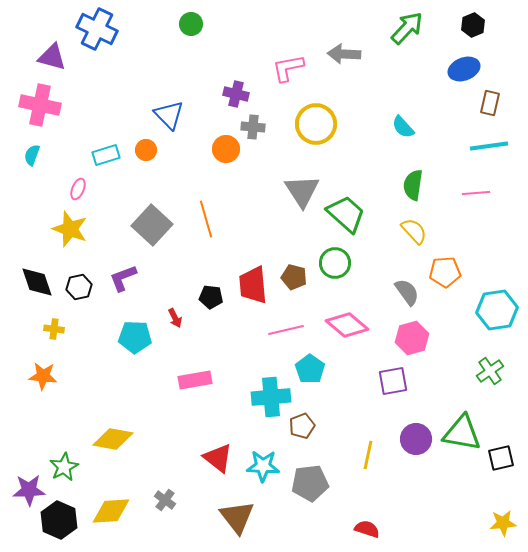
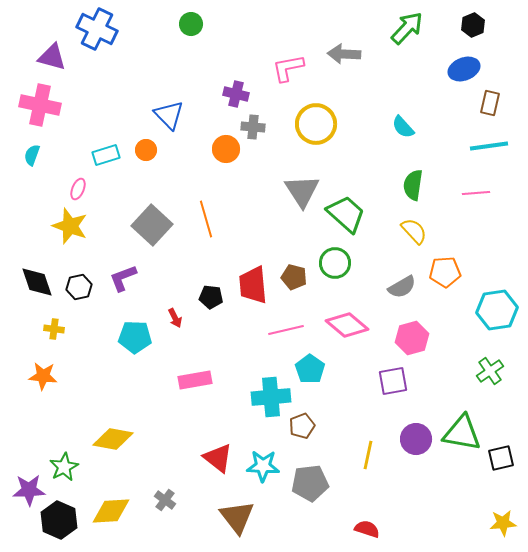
yellow star at (70, 229): moved 3 px up
gray semicircle at (407, 292): moved 5 px left, 5 px up; rotated 96 degrees clockwise
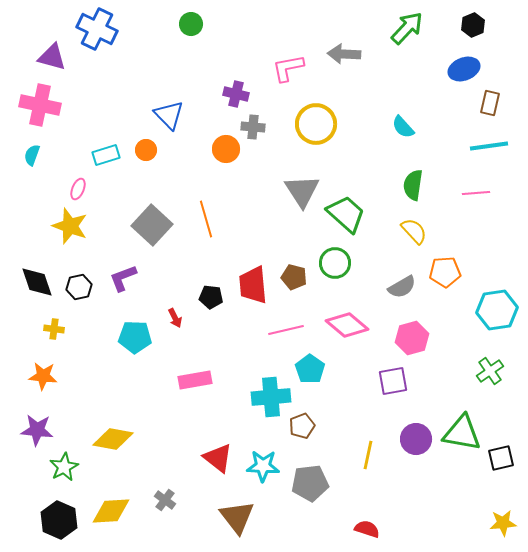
purple star at (29, 490): moved 8 px right, 60 px up; rotated 8 degrees clockwise
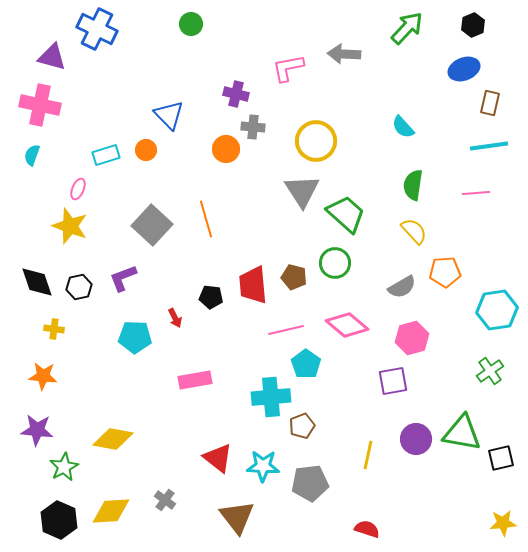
yellow circle at (316, 124): moved 17 px down
cyan pentagon at (310, 369): moved 4 px left, 5 px up
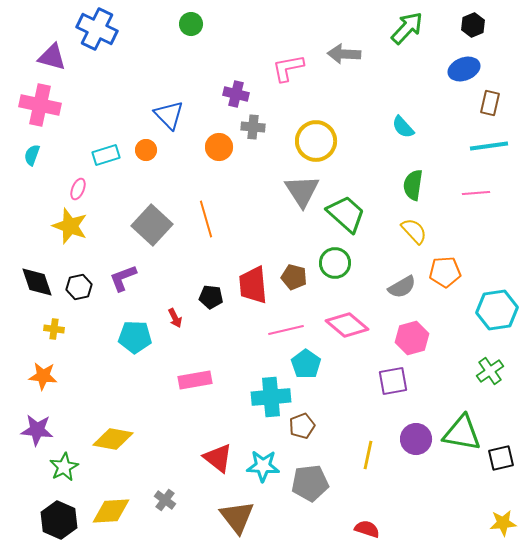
orange circle at (226, 149): moved 7 px left, 2 px up
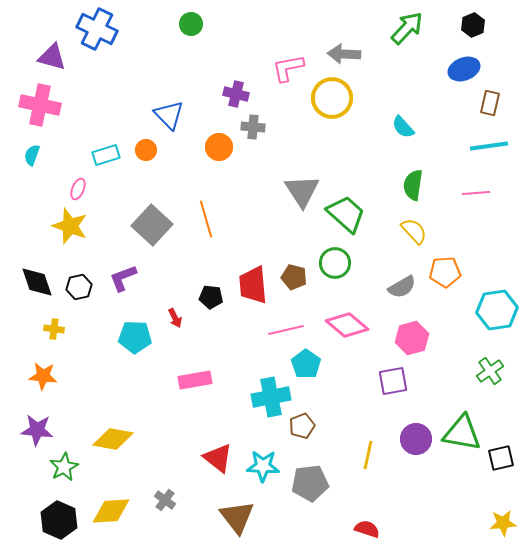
yellow circle at (316, 141): moved 16 px right, 43 px up
cyan cross at (271, 397): rotated 6 degrees counterclockwise
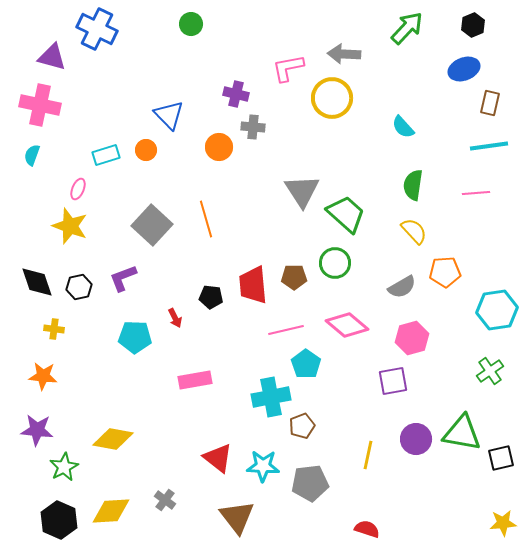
brown pentagon at (294, 277): rotated 15 degrees counterclockwise
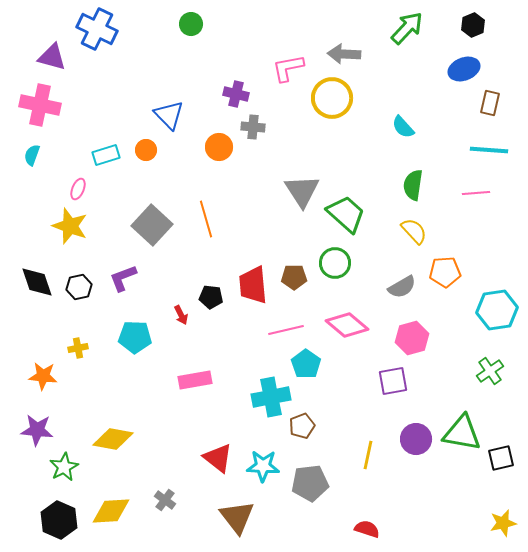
cyan line at (489, 146): moved 4 px down; rotated 12 degrees clockwise
red arrow at (175, 318): moved 6 px right, 3 px up
yellow cross at (54, 329): moved 24 px right, 19 px down; rotated 18 degrees counterclockwise
yellow star at (503, 523): rotated 8 degrees counterclockwise
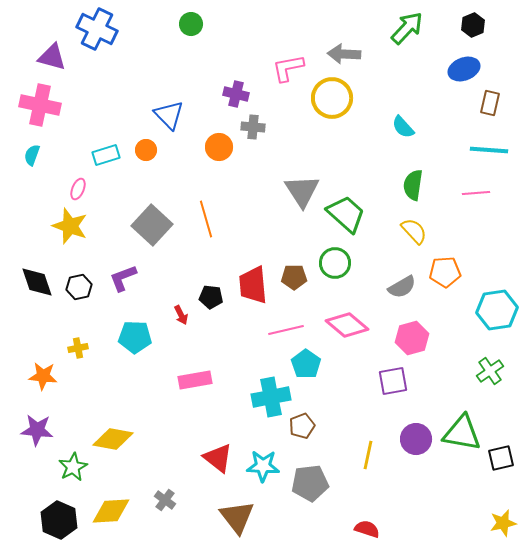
green star at (64, 467): moved 9 px right
